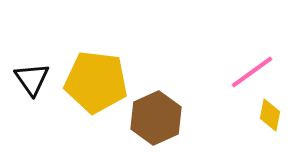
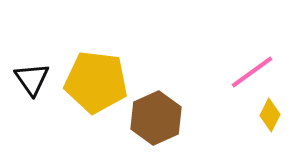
yellow diamond: rotated 16 degrees clockwise
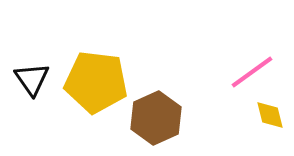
yellow diamond: rotated 40 degrees counterclockwise
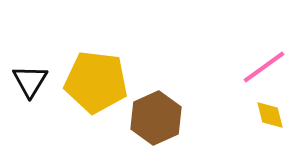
pink line: moved 12 px right, 5 px up
black triangle: moved 2 px left, 2 px down; rotated 6 degrees clockwise
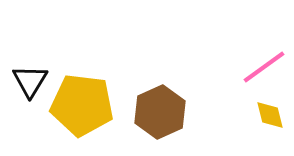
yellow pentagon: moved 14 px left, 23 px down
brown hexagon: moved 4 px right, 6 px up
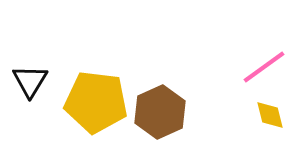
yellow pentagon: moved 14 px right, 3 px up
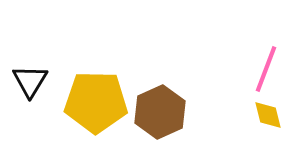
pink line: moved 2 px right, 2 px down; rotated 33 degrees counterclockwise
yellow pentagon: rotated 6 degrees counterclockwise
yellow diamond: moved 2 px left
